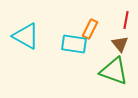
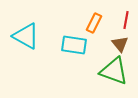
orange rectangle: moved 4 px right, 6 px up
cyan rectangle: moved 1 px down
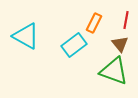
cyan rectangle: rotated 45 degrees counterclockwise
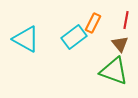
orange rectangle: moved 1 px left
cyan triangle: moved 3 px down
cyan rectangle: moved 8 px up
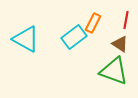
brown triangle: rotated 18 degrees counterclockwise
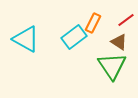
red line: rotated 42 degrees clockwise
brown triangle: moved 1 px left, 2 px up
green triangle: moved 2 px left, 5 px up; rotated 36 degrees clockwise
